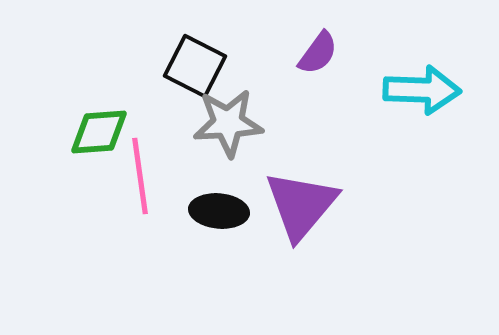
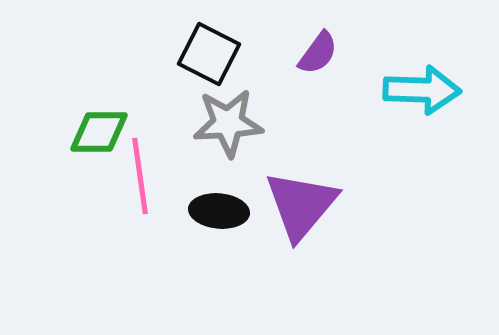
black square: moved 14 px right, 12 px up
green diamond: rotated 4 degrees clockwise
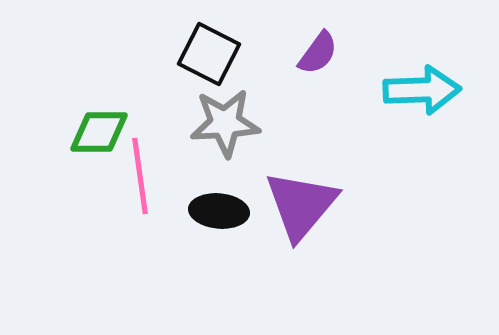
cyan arrow: rotated 4 degrees counterclockwise
gray star: moved 3 px left
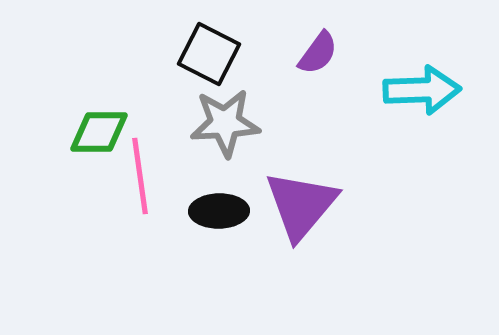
black ellipse: rotated 6 degrees counterclockwise
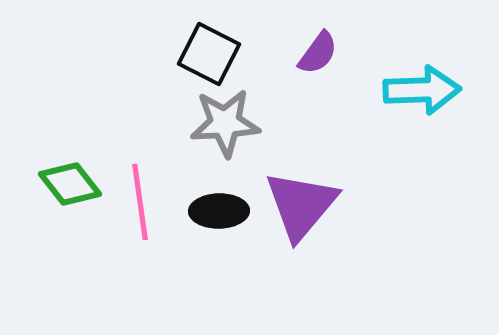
green diamond: moved 29 px left, 52 px down; rotated 52 degrees clockwise
pink line: moved 26 px down
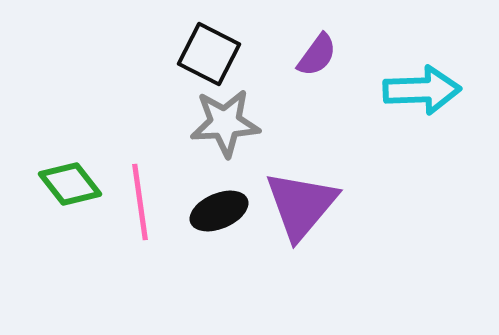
purple semicircle: moved 1 px left, 2 px down
black ellipse: rotated 22 degrees counterclockwise
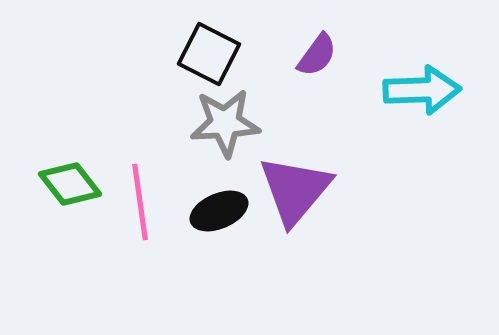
purple triangle: moved 6 px left, 15 px up
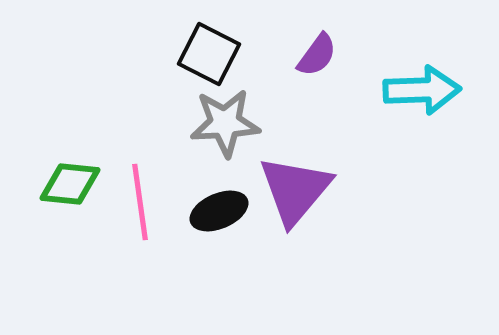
green diamond: rotated 46 degrees counterclockwise
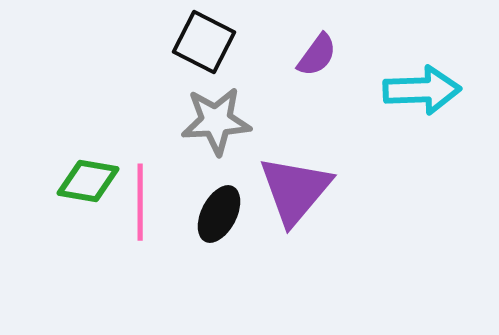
black square: moved 5 px left, 12 px up
gray star: moved 9 px left, 2 px up
green diamond: moved 18 px right, 3 px up; rotated 4 degrees clockwise
pink line: rotated 8 degrees clockwise
black ellipse: moved 3 px down; rotated 40 degrees counterclockwise
